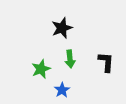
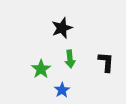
green star: rotated 12 degrees counterclockwise
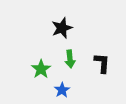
black L-shape: moved 4 px left, 1 px down
